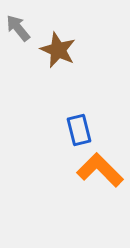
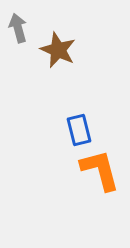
gray arrow: rotated 24 degrees clockwise
orange L-shape: rotated 30 degrees clockwise
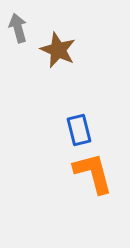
orange L-shape: moved 7 px left, 3 px down
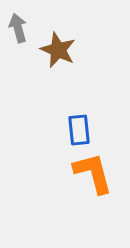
blue rectangle: rotated 8 degrees clockwise
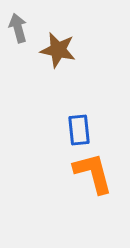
brown star: rotated 12 degrees counterclockwise
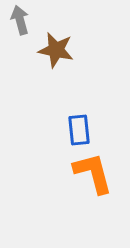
gray arrow: moved 2 px right, 8 px up
brown star: moved 2 px left
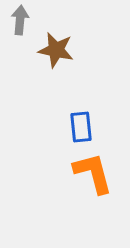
gray arrow: rotated 20 degrees clockwise
blue rectangle: moved 2 px right, 3 px up
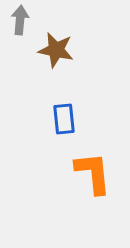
blue rectangle: moved 17 px left, 8 px up
orange L-shape: rotated 9 degrees clockwise
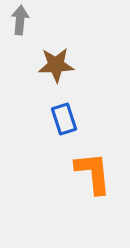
brown star: moved 15 px down; rotated 15 degrees counterclockwise
blue rectangle: rotated 12 degrees counterclockwise
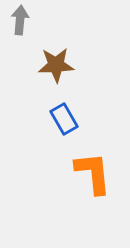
blue rectangle: rotated 12 degrees counterclockwise
